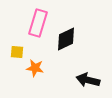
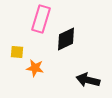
pink rectangle: moved 3 px right, 4 px up
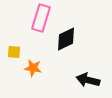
pink rectangle: moved 1 px up
yellow square: moved 3 px left
orange star: moved 2 px left
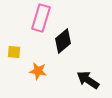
black diamond: moved 3 px left, 2 px down; rotated 15 degrees counterclockwise
orange star: moved 5 px right, 3 px down
black arrow: rotated 20 degrees clockwise
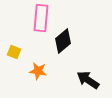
pink rectangle: rotated 12 degrees counterclockwise
yellow square: rotated 16 degrees clockwise
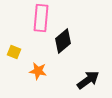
black arrow: rotated 110 degrees clockwise
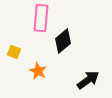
orange star: rotated 18 degrees clockwise
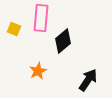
yellow square: moved 23 px up
orange star: rotated 18 degrees clockwise
black arrow: rotated 20 degrees counterclockwise
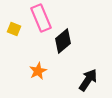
pink rectangle: rotated 28 degrees counterclockwise
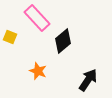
pink rectangle: moved 4 px left; rotated 20 degrees counterclockwise
yellow square: moved 4 px left, 8 px down
orange star: rotated 24 degrees counterclockwise
